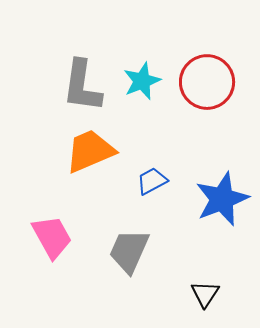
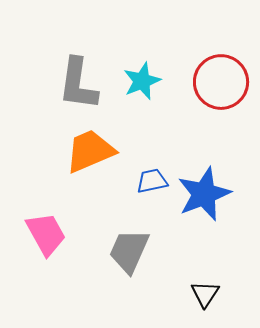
red circle: moved 14 px right
gray L-shape: moved 4 px left, 2 px up
blue trapezoid: rotated 16 degrees clockwise
blue star: moved 18 px left, 5 px up
pink trapezoid: moved 6 px left, 3 px up
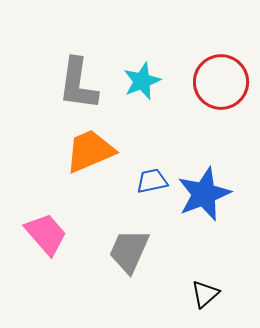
pink trapezoid: rotated 12 degrees counterclockwise
black triangle: rotated 16 degrees clockwise
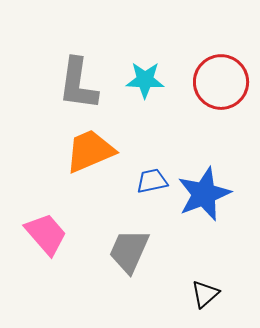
cyan star: moved 3 px right, 1 px up; rotated 24 degrees clockwise
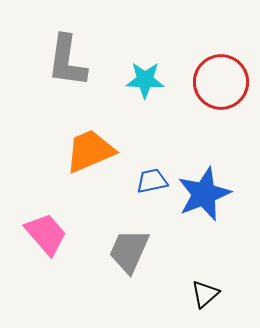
gray L-shape: moved 11 px left, 23 px up
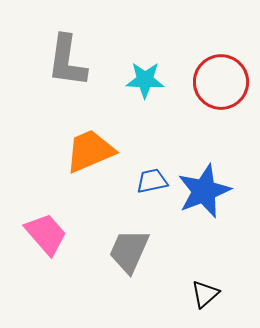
blue star: moved 3 px up
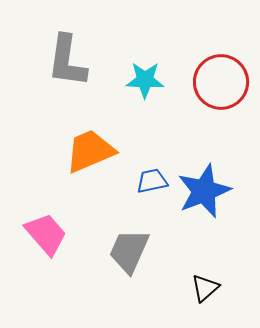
black triangle: moved 6 px up
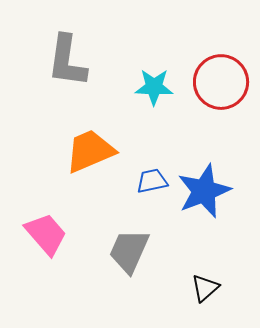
cyan star: moved 9 px right, 7 px down
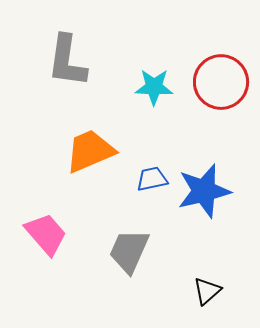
blue trapezoid: moved 2 px up
blue star: rotated 8 degrees clockwise
black triangle: moved 2 px right, 3 px down
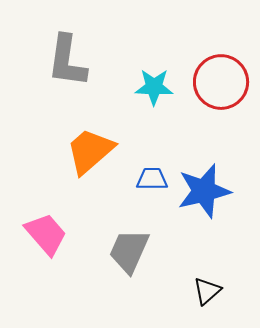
orange trapezoid: rotated 18 degrees counterclockwise
blue trapezoid: rotated 12 degrees clockwise
